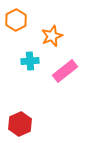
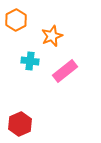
cyan cross: rotated 12 degrees clockwise
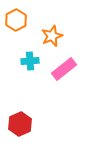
cyan cross: rotated 12 degrees counterclockwise
pink rectangle: moved 1 px left, 2 px up
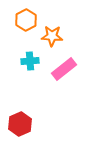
orange hexagon: moved 10 px right
orange star: rotated 25 degrees clockwise
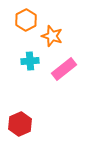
orange star: rotated 15 degrees clockwise
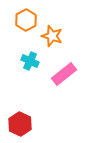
cyan cross: rotated 30 degrees clockwise
pink rectangle: moved 5 px down
red hexagon: rotated 10 degrees counterclockwise
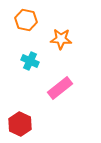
orange hexagon: rotated 20 degrees counterclockwise
orange star: moved 9 px right, 3 px down; rotated 15 degrees counterclockwise
pink rectangle: moved 4 px left, 14 px down
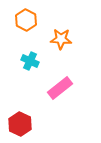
orange hexagon: rotated 15 degrees clockwise
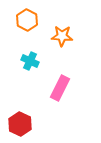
orange hexagon: moved 1 px right
orange star: moved 1 px right, 3 px up
pink rectangle: rotated 25 degrees counterclockwise
